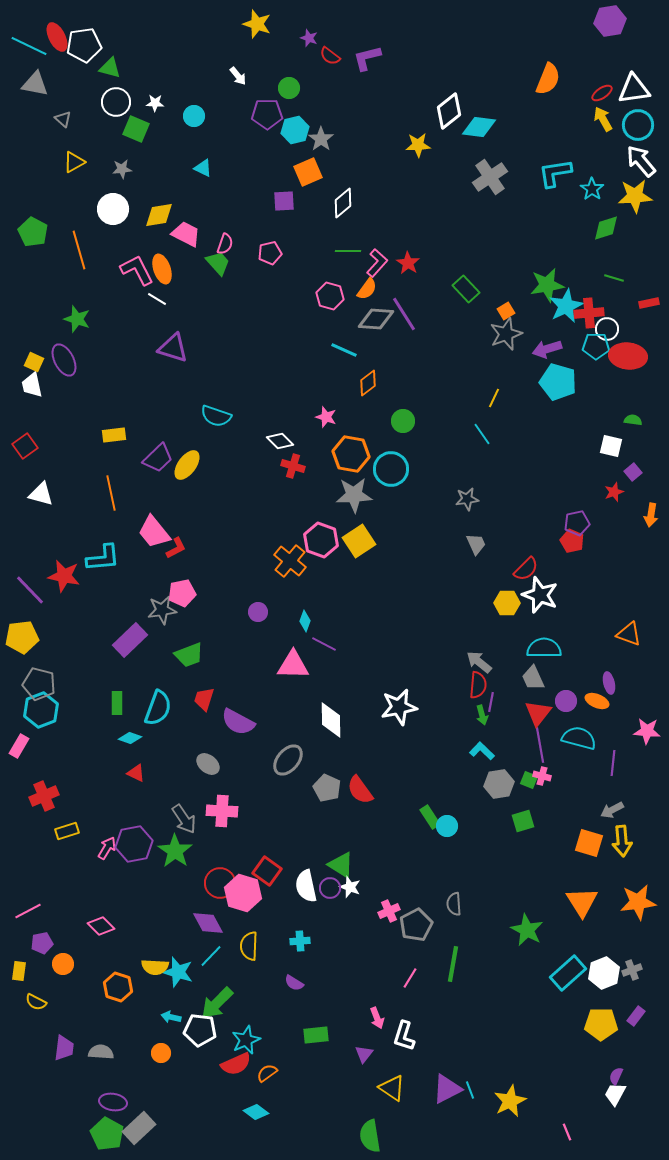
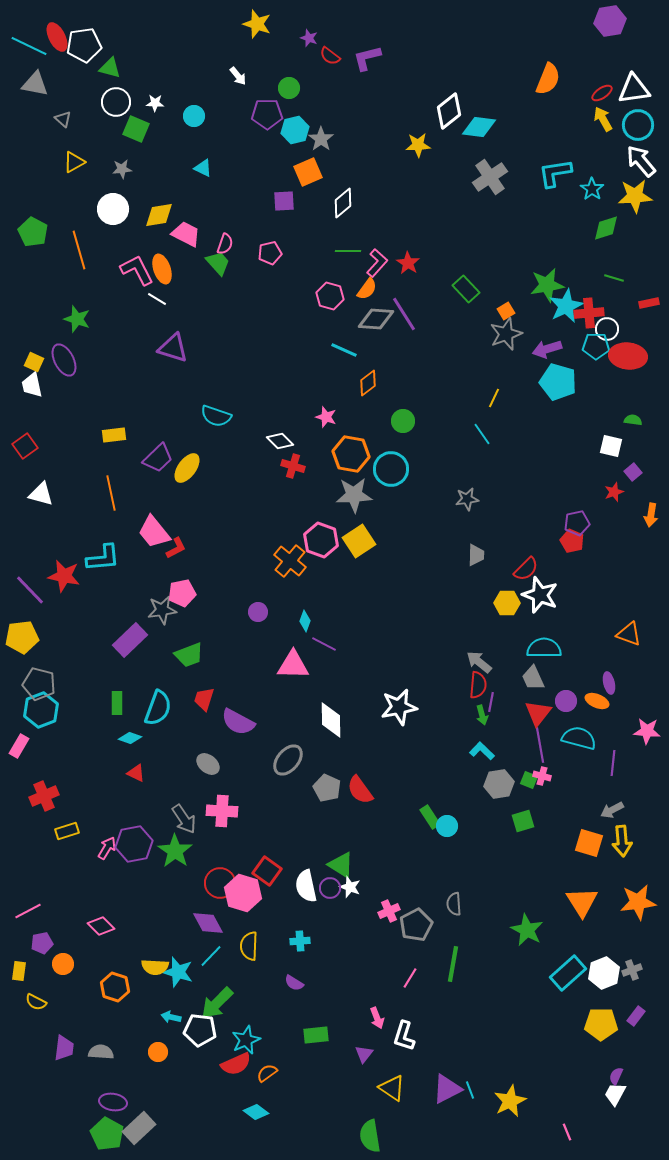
yellow ellipse at (187, 465): moved 3 px down
gray trapezoid at (476, 544): moved 11 px down; rotated 25 degrees clockwise
orange hexagon at (118, 987): moved 3 px left
orange circle at (161, 1053): moved 3 px left, 1 px up
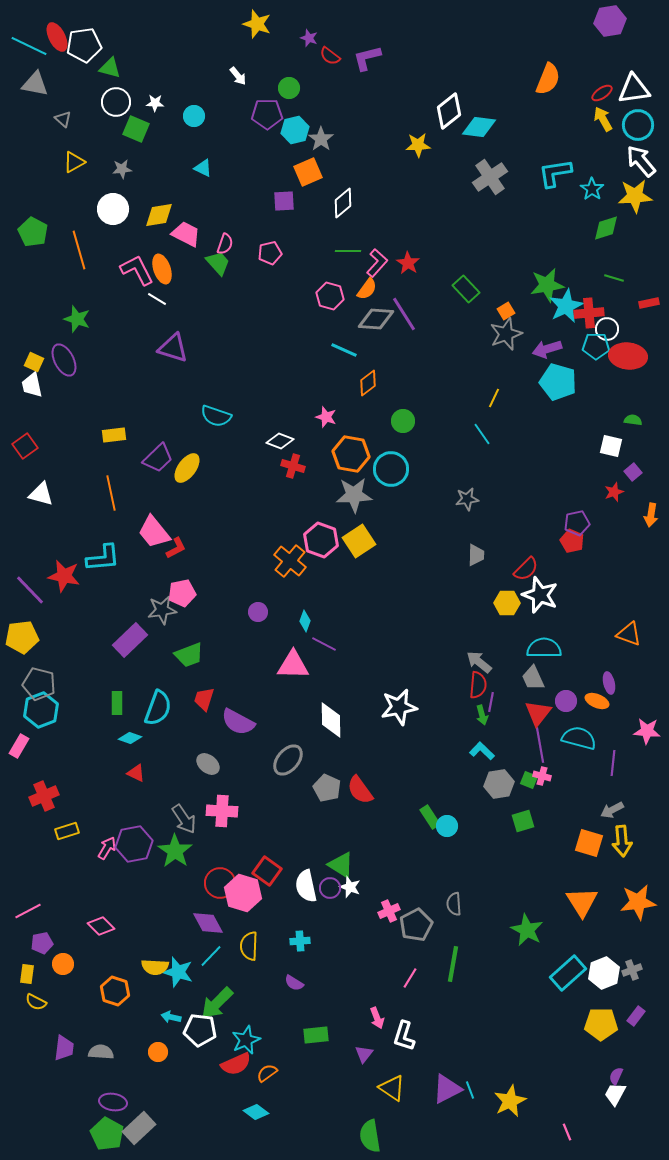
white diamond at (280, 441): rotated 24 degrees counterclockwise
yellow rectangle at (19, 971): moved 8 px right, 3 px down
orange hexagon at (115, 987): moved 4 px down
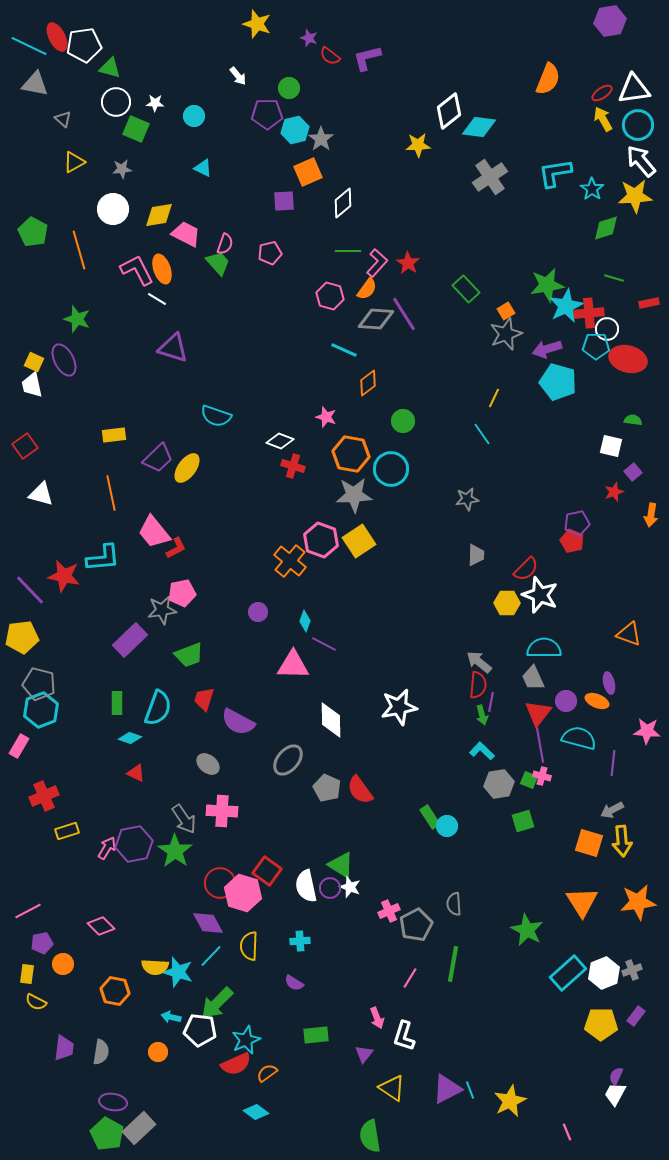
red ellipse at (628, 356): moved 3 px down; rotated 9 degrees clockwise
orange hexagon at (115, 991): rotated 8 degrees counterclockwise
gray semicircle at (101, 1052): rotated 95 degrees clockwise
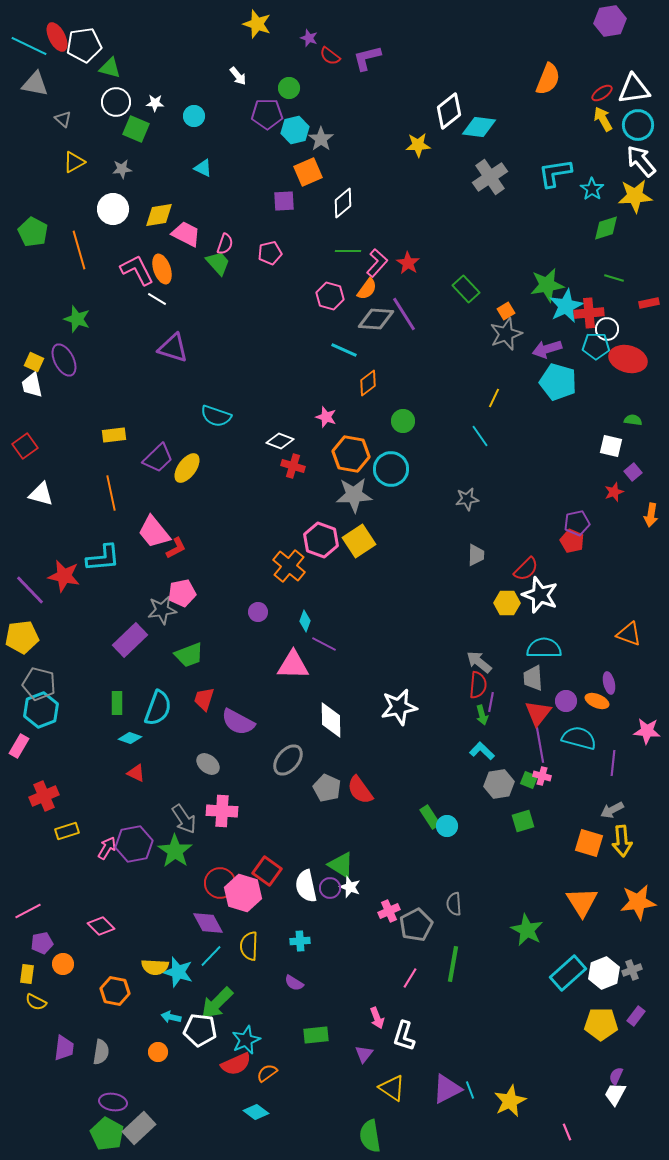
cyan line at (482, 434): moved 2 px left, 2 px down
orange cross at (290, 561): moved 1 px left, 5 px down
gray trapezoid at (533, 678): rotated 20 degrees clockwise
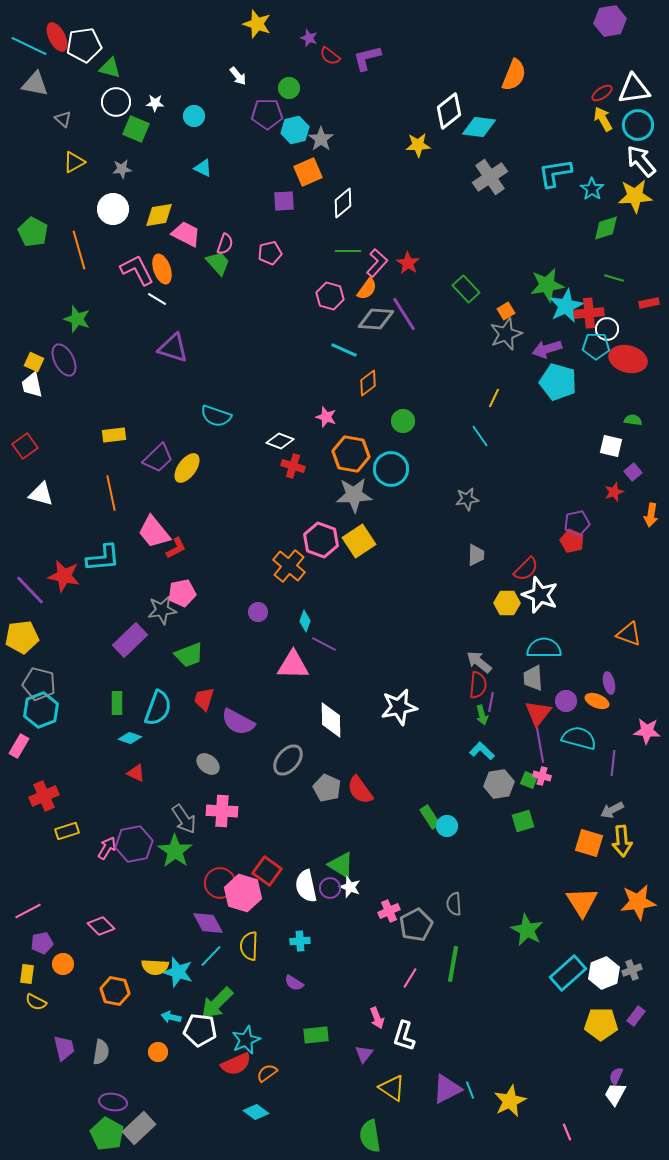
orange semicircle at (548, 79): moved 34 px left, 4 px up
purple trapezoid at (64, 1048): rotated 20 degrees counterclockwise
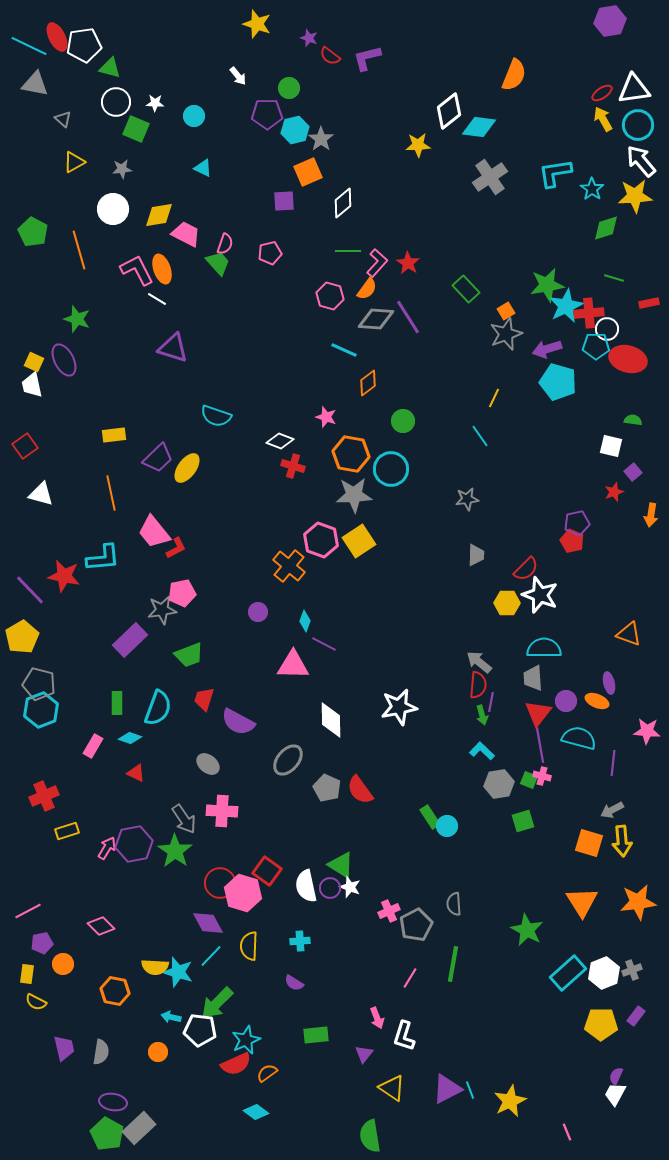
purple line at (404, 314): moved 4 px right, 3 px down
yellow pentagon at (22, 637): rotated 24 degrees counterclockwise
pink rectangle at (19, 746): moved 74 px right
